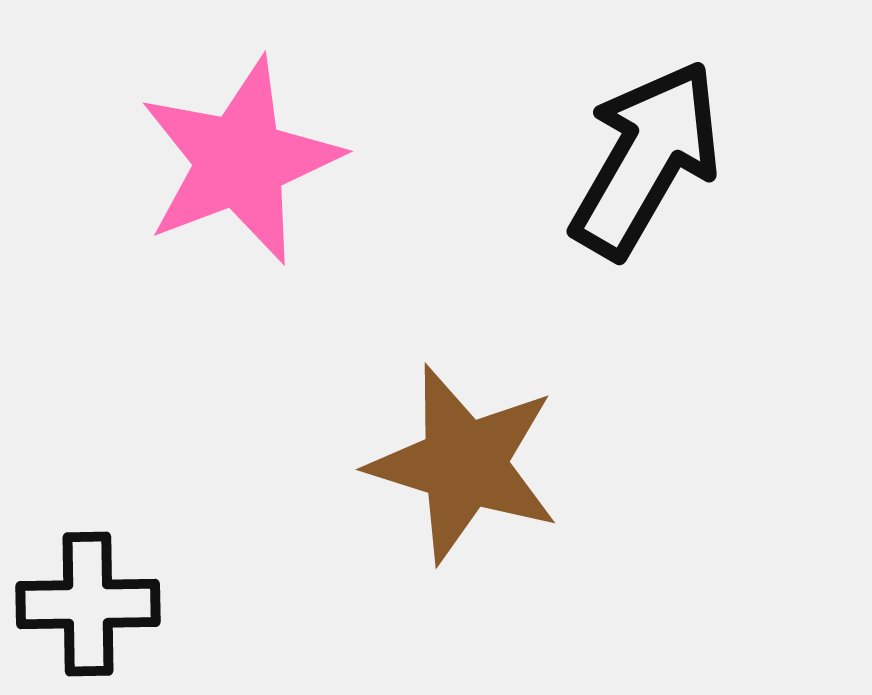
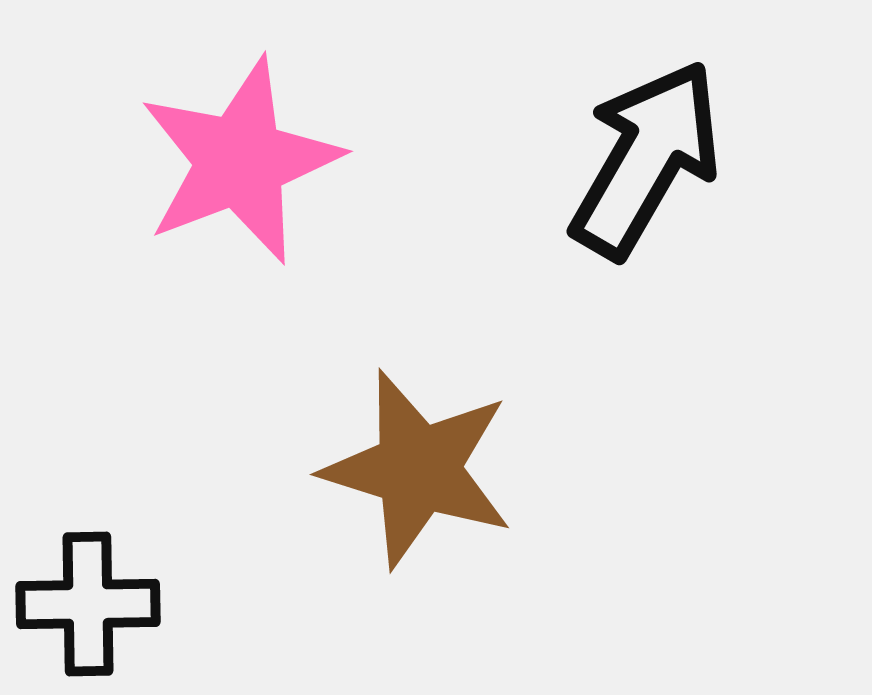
brown star: moved 46 px left, 5 px down
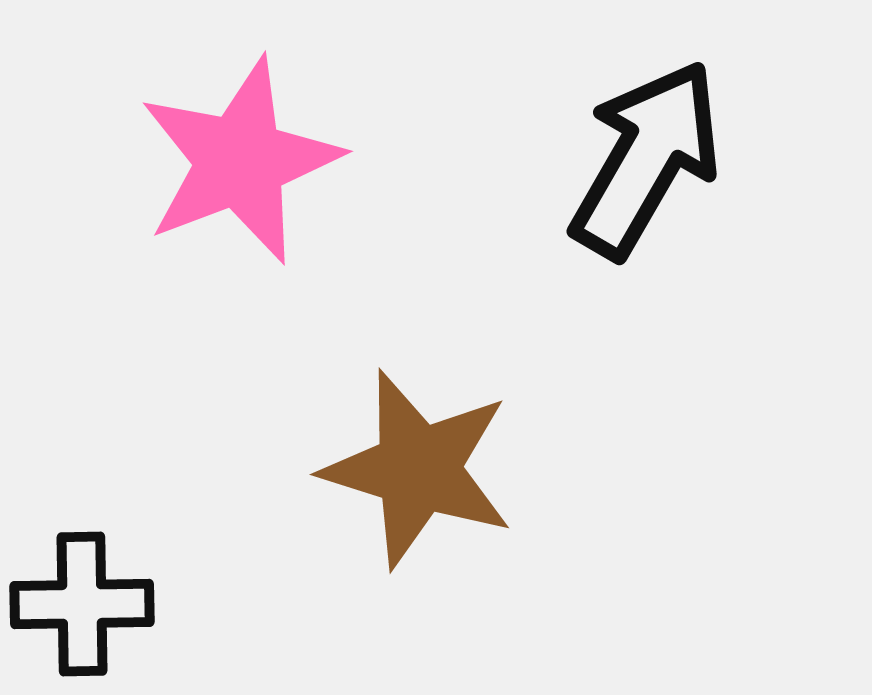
black cross: moved 6 px left
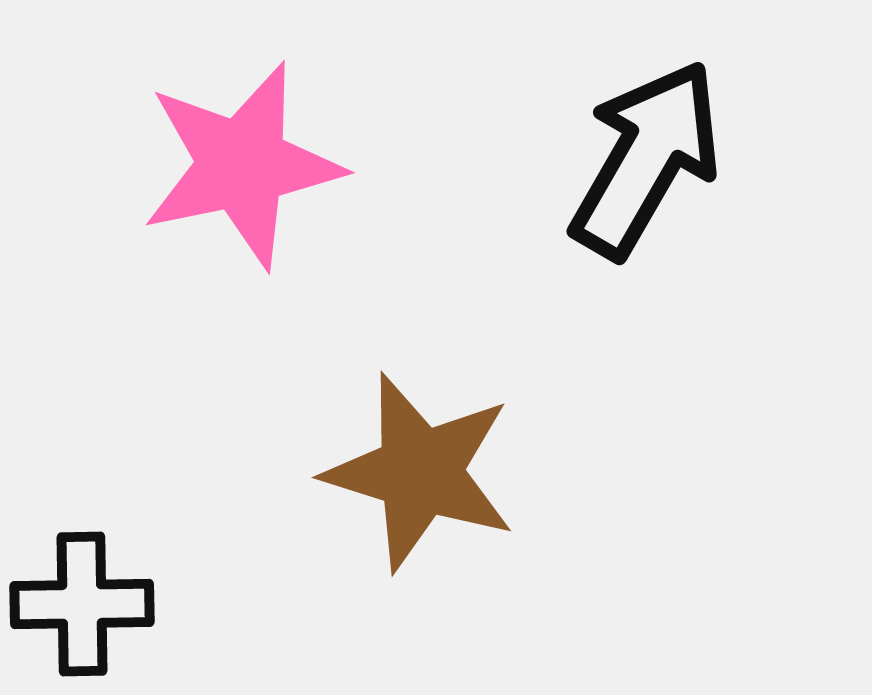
pink star: moved 2 px right, 4 px down; rotated 9 degrees clockwise
brown star: moved 2 px right, 3 px down
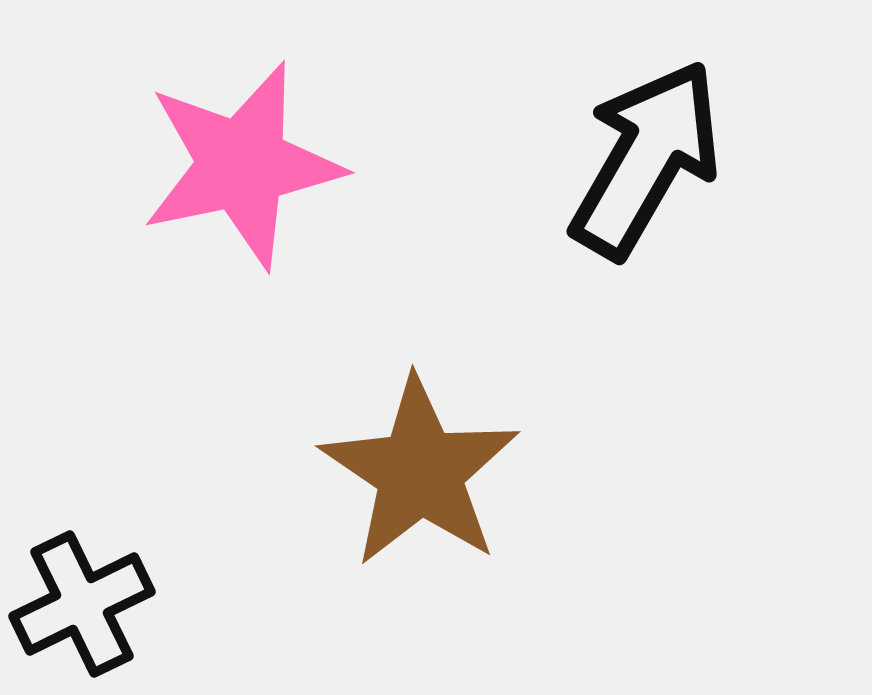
brown star: rotated 17 degrees clockwise
black cross: rotated 25 degrees counterclockwise
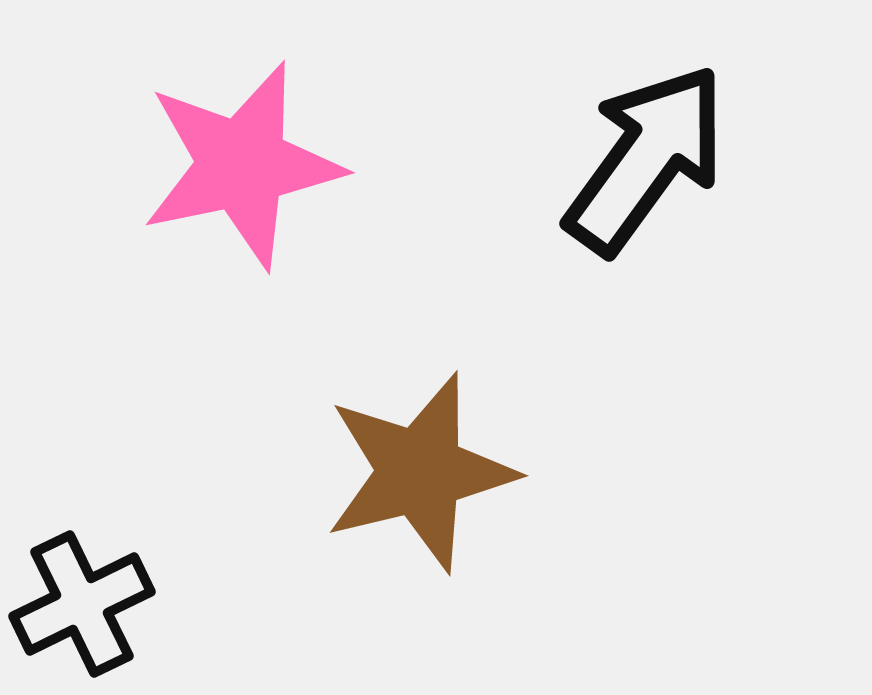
black arrow: rotated 6 degrees clockwise
brown star: rotated 24 degrees clockwise
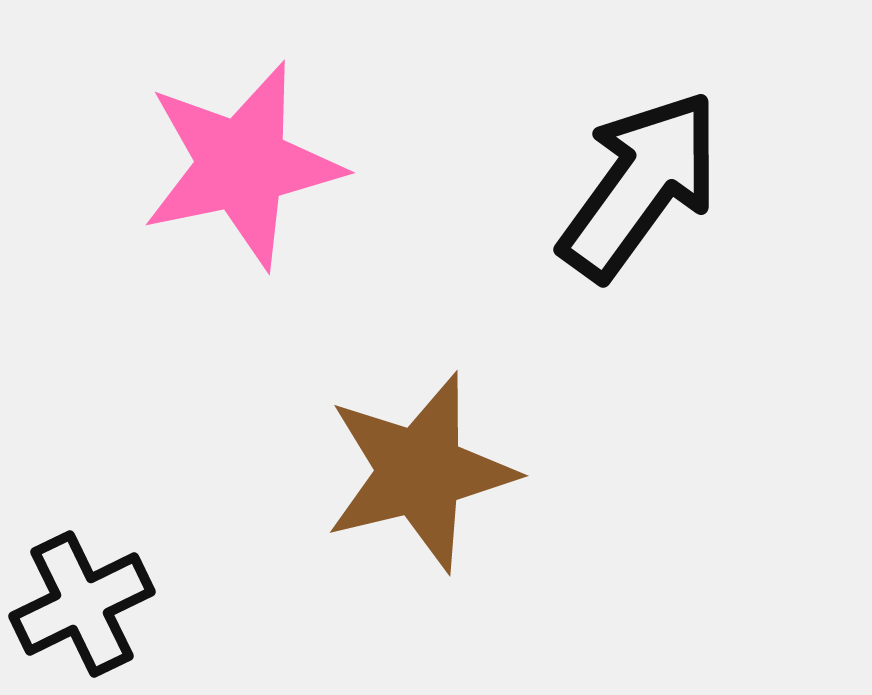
black arrow: moved 6 px left, 26 px down
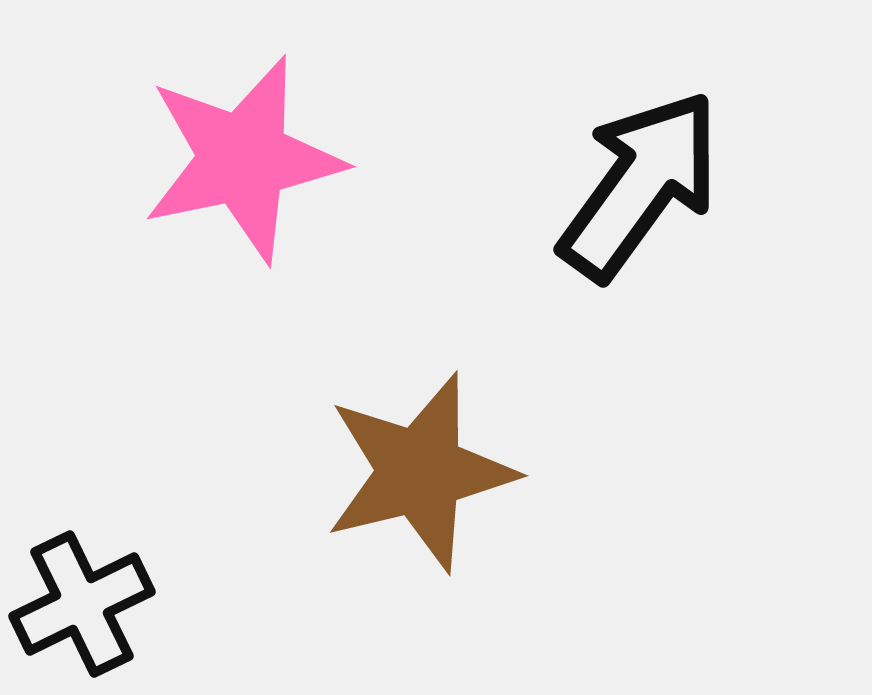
pink star: moved 1 px right, 6 px up
